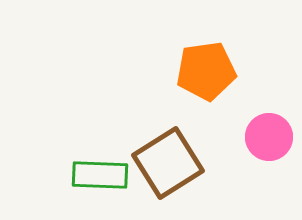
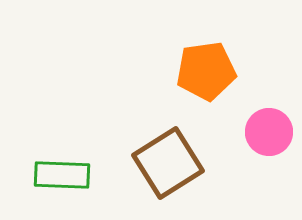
pink circle: moved 5 px up
green rectangle: moved 38 px left
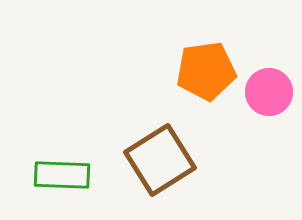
pink circle: moved 40 px up
brown square: moved 8 px left, 3 px up
